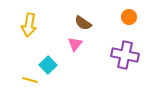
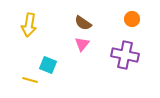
orange circle: moved 3 px right, 2 px down
pink triangle: moved 7 px right
cyan square: rotated 24 degrees counterclockwise
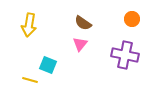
pink triangle: moved 2 px left
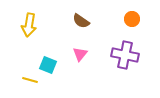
brown semicircle: moved 2 px left, 2 px up
pink triangle: moved 10 px down
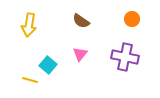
purple cross: moved 2 px down
cyan square: rotated 18 degrees clockwise
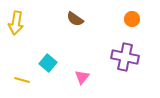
brown semicircle: moved 6 px left, 2 px up
yellow arrow: moved 13 px left, 2 px up
pink triangle: moved 2 px right, 23 px down
cyan square: moved 2 px up
yellow line: moved 8 px left
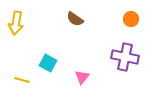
orange circle: moved 1 px left
cyan square: rotated 12 degrees counterclockwise
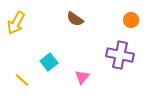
orange circle: moved 1 px down
yellow arrow: rotated 20 degrees clockwise
purple cross: moved 5 px left, 2 px up
cyan square: moved 1 px right, 1 px up; rotated 24 degrees clockwise
yellow line: rotated 28 degrees clockwise
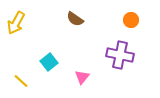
yellow line: moved 1 px left, 1 px down
